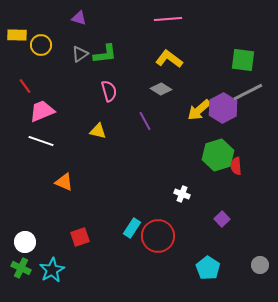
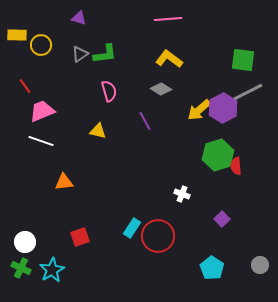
orange triangle: rotated 30 degrees counterclockwise
cyan pentagon: moved 4 px right
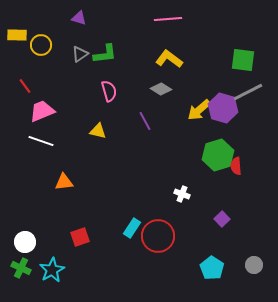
purple hexagon: rotated 16 degrees counterclockwise
gray circle: moved 6 px left
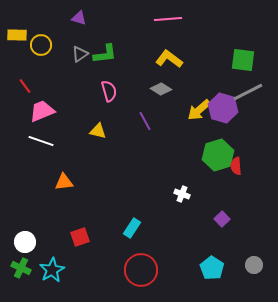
red circle: moved 17 px left, 34 px down
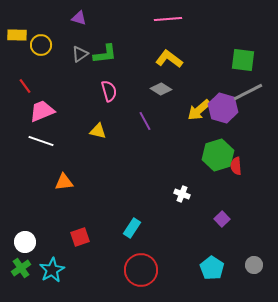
green cross: rotated 30 degrees clockwise
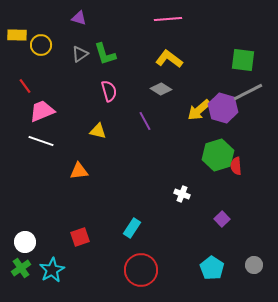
green L-shape: rotated 80 degrees clockwise
orange triangle: moved 15 px right, 11 px up
